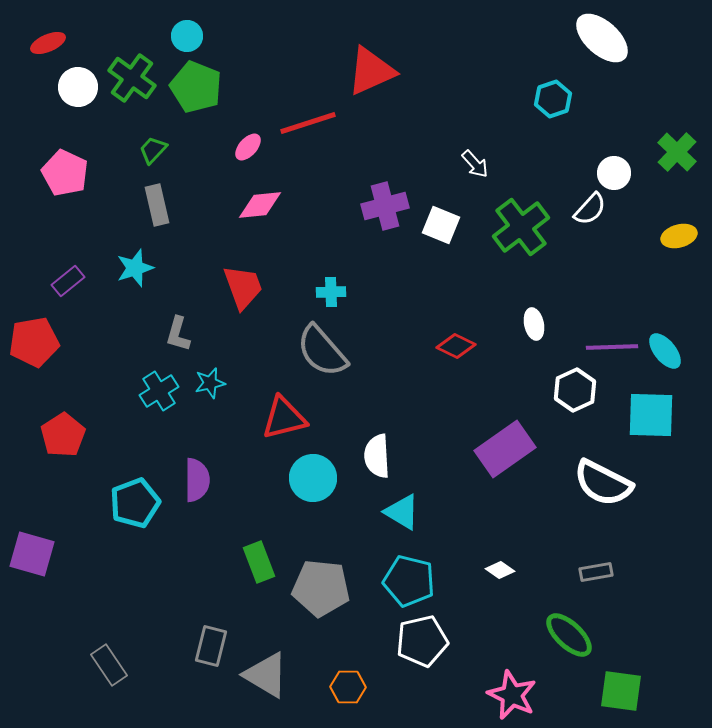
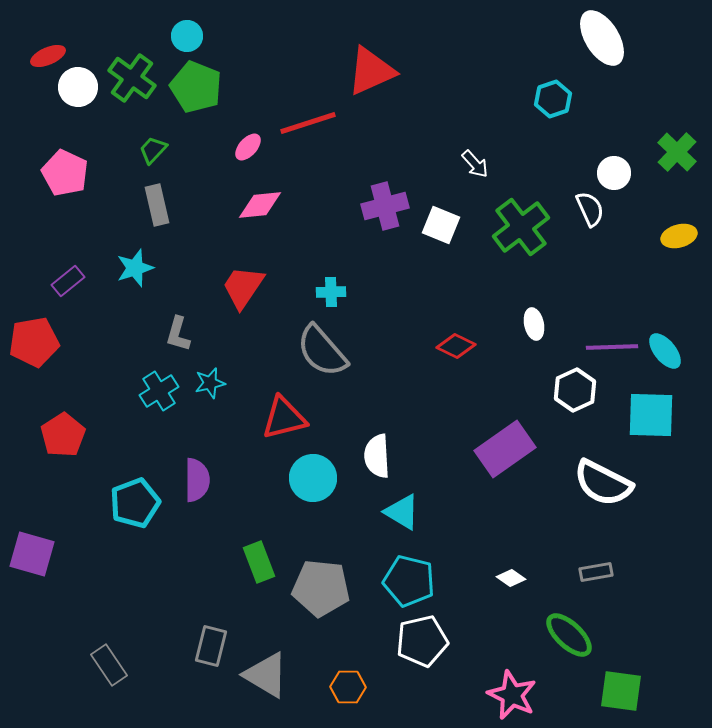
white ellipse at (602, 38): rotated 16 degrees clockwise
red ellipse at (48, 43): moved 13 px down
white semicircle at (590, 209): rotated 66 degrees counterclockwise
red trapezoid at (243, 287): rotated 126 degrees counterclockwise
white diamond at (500, 570): moved 11 px right, 8 px down
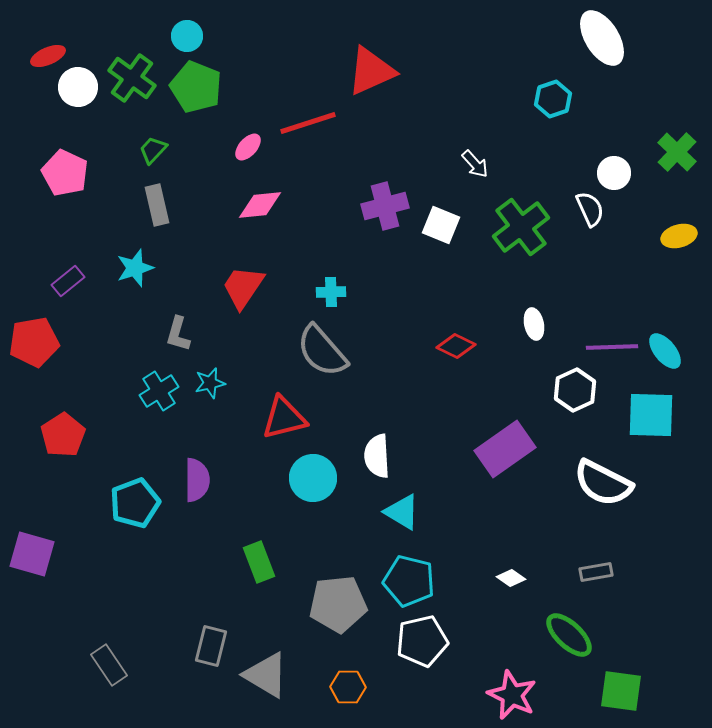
gray pentagon at (321, 588): moved 17 px right, 16 px down; rotated 12 degrees counterclockwise
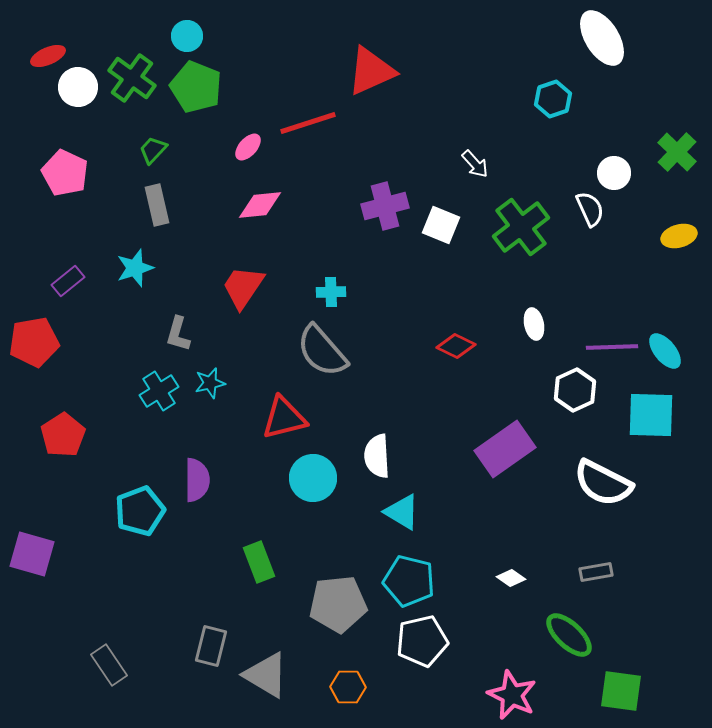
cyan pentagon at (135, 503): moved 5 px right, 8 px down
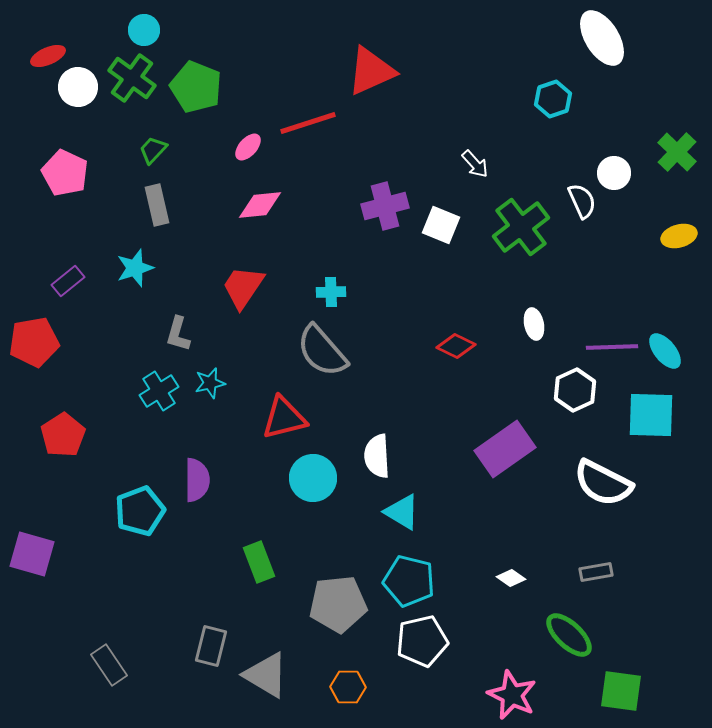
cyan circle at (187, 36): moved 43 px left, 6 px up
white semicircle at (590, 209): moved 8 px left, 8 px up
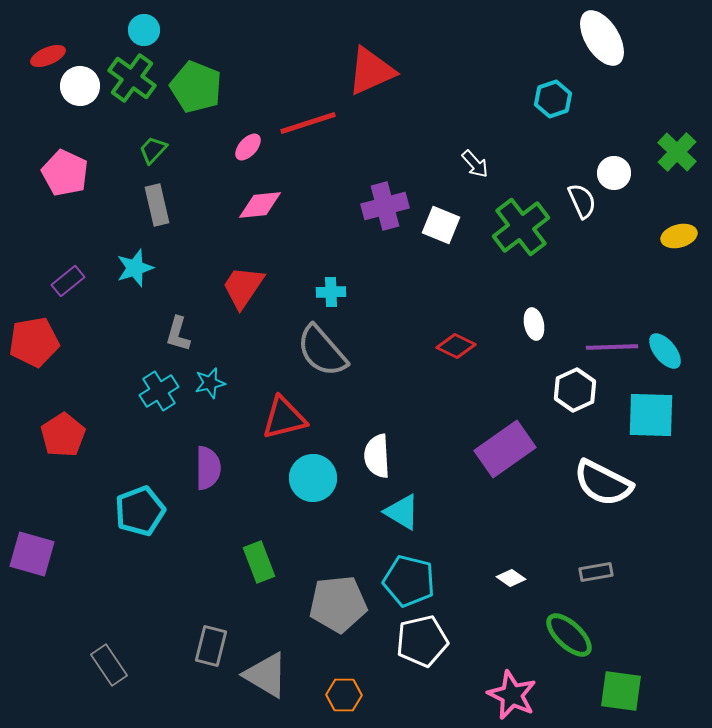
white circle at (78, 87): moved 2 px right, 1 px up
purple semicircle at (197, 480): moved 11 px right, 12 px up
orange hexagon at (348, 687): moved 4 px left, 8 px down
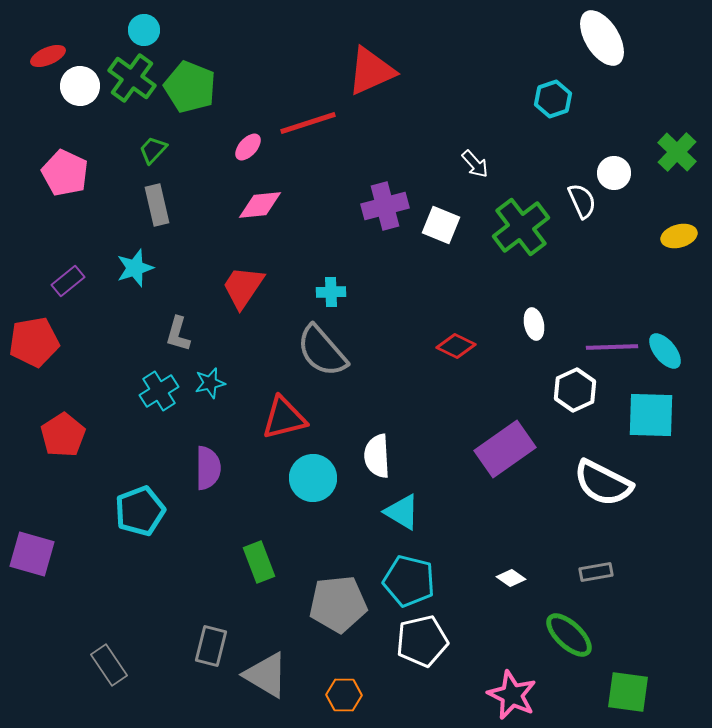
green pentagon at (196, 87): moved 6 px left
green square at (621, 691): moved 7 px right, 1 px down
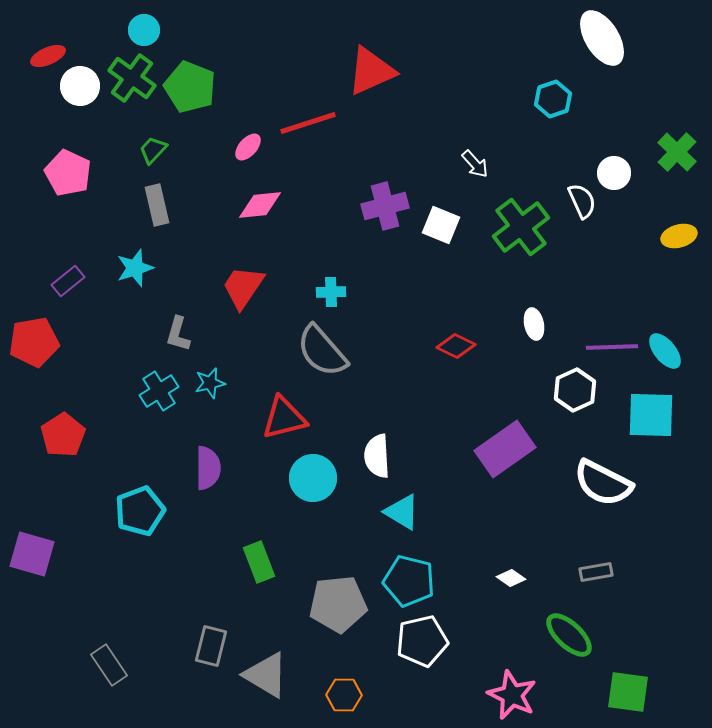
pink pentagon at (65, 173): moved 3 px right
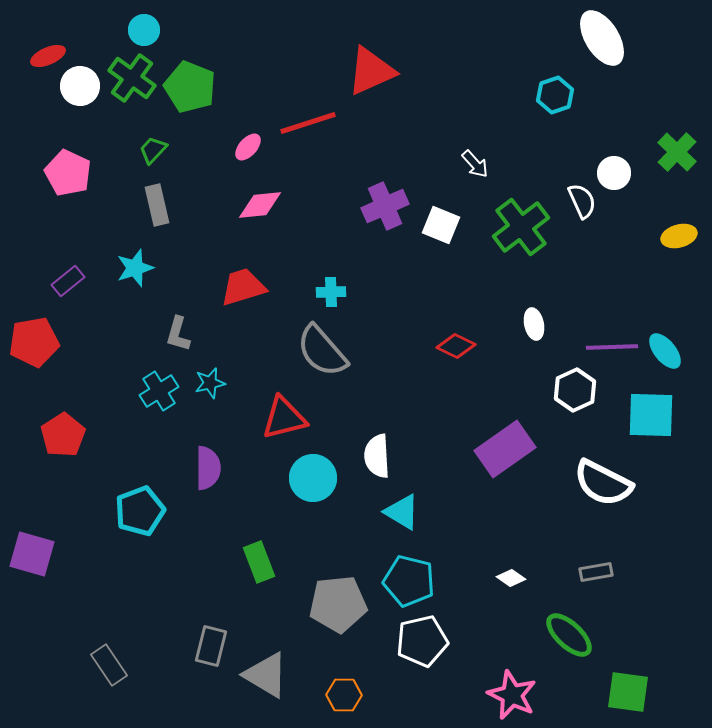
cyan hexagon at (553, 99): moved 2 px right, 4 px up
purple cross at (385, 206): rotated 9 degrees counterclockwise
red trapezoid at (243, 287): rotated 39 degrees clockwise
